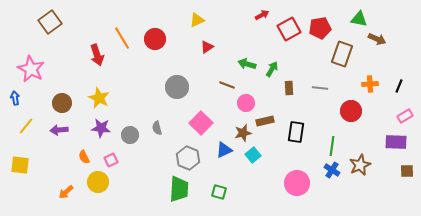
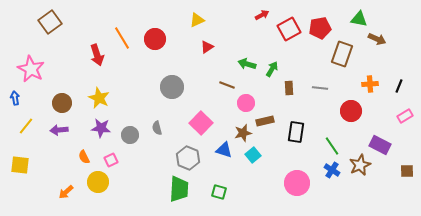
gray circle at (177, 87): moved 5 px left
purple rectangle at (396, 142): moved 16 px left, 3 px down; rotated 25 degrees clockwise
green line at (332, 146): rotated 42 degrees counterclockwise
blue triangle at (224, 150): rotated 42 degrees clockwise
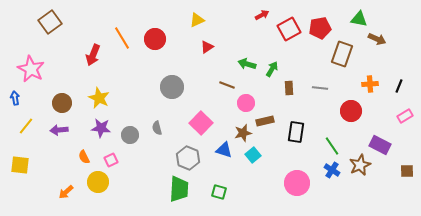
red arrow at (97, 55): moved 4 px left; rotated 40 degrees clockwise
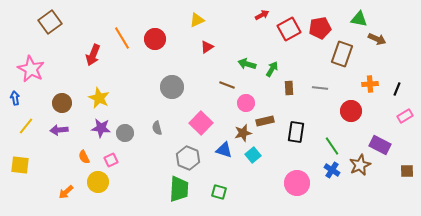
black line at (399, 86): moved 2 px left, 3 px down
gray circle at (130, 135): moved 5 px left, 2 px up
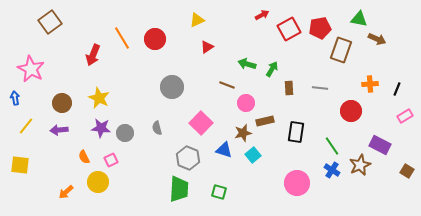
brown rectangle at (342, 54): moved 1 px left, 4 px up
brown square at (407, 171): rotated 32 degrees clockwise
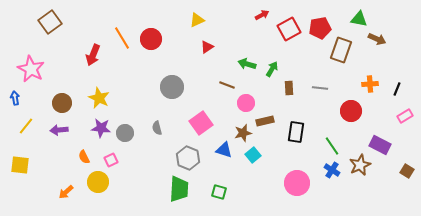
red circle at (155, 39): moved 4 px left
pink square at (201, 123): rotated 10 degrees clockwise
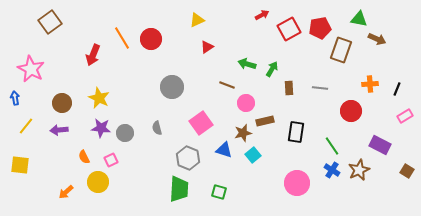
brown star at (360, 165): moved 1 px left, 5 px down
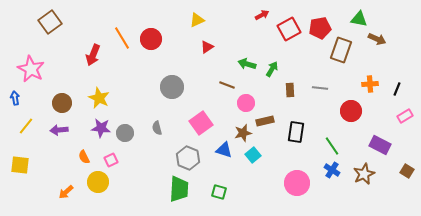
brown rectangle at (289, 88): moved 1 px right, 2 px down
brown star at (359, 170): moved 5 px right, 4 px down
